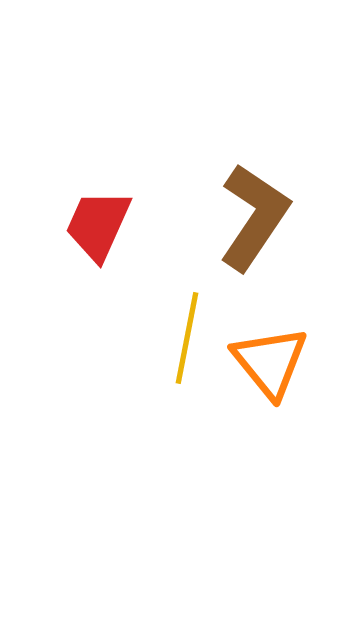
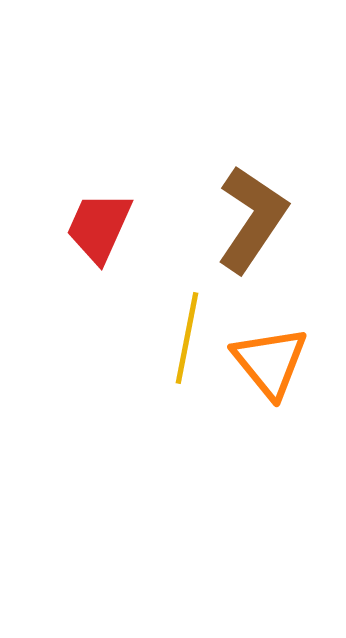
brown L-shape: moved 2 px left, 2 px down
red trapezoid: moved 1 px right, 2 px down
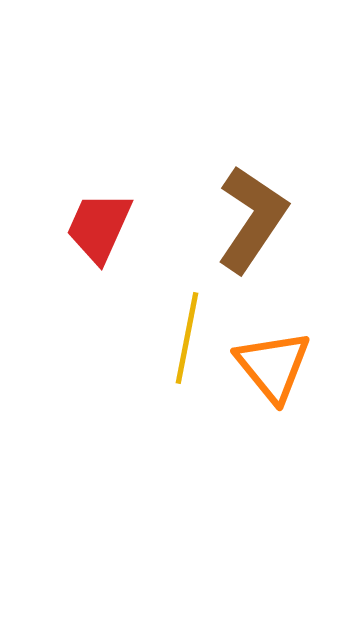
orange triangle: moved 3 px right, 4 px down
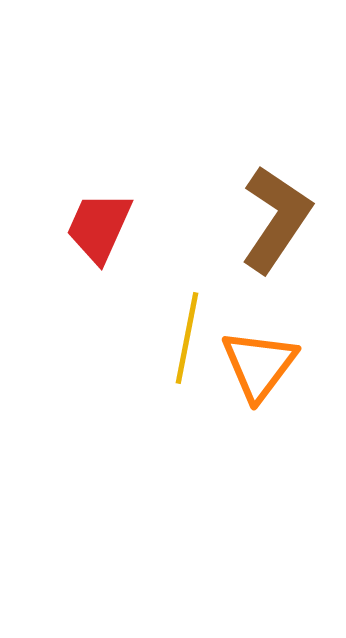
brown L-shape: moved 24 px right
orange triangle: moved 14 px left, 1 px up; rotated 16 degrees clockwise
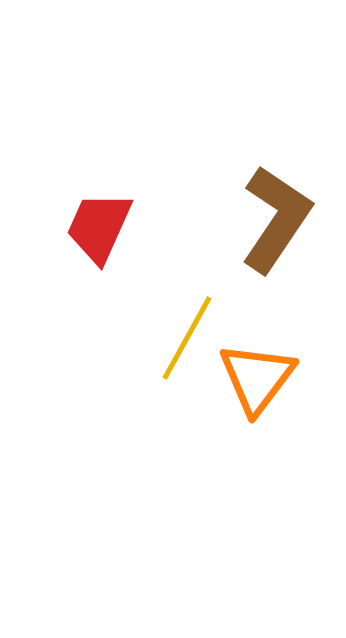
yellow line: rotated 18 degrees clockwise
orange triangle: moved 2 px left, 13 px down
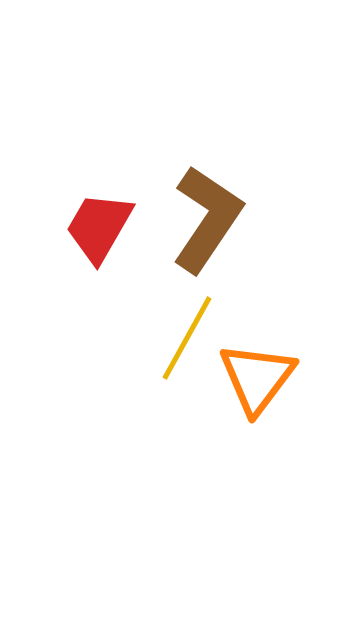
brown L-shape: moved 69 px left
red trapezoid: rotated 6 degrees clockwise
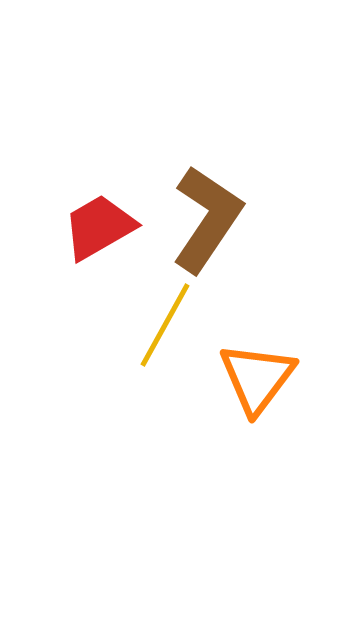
red trapezoid: rotated 30 degrees clockwise
yellow line: moved 22 px left, 13 px up
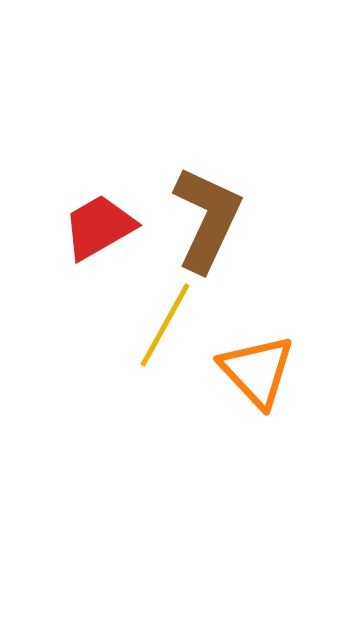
brown L-shape: rotated 9 degrees counterclockwise
orange triangle: moved 7 px up; rotated 20 degrees counterclockwise
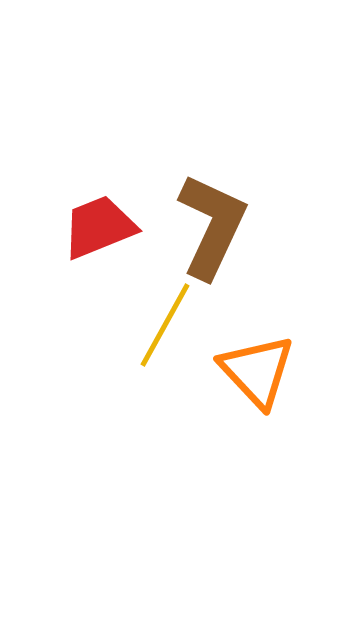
brown L-shape: moved 5 px right, 7 px down
red trapezoid: rotated 8 degrees clockwise
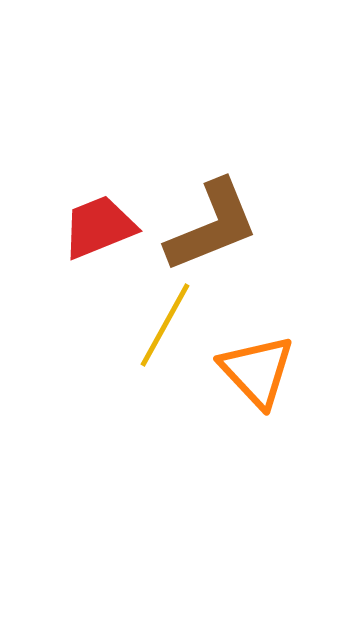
brown L-shape: rotated 43 degrees clockwise
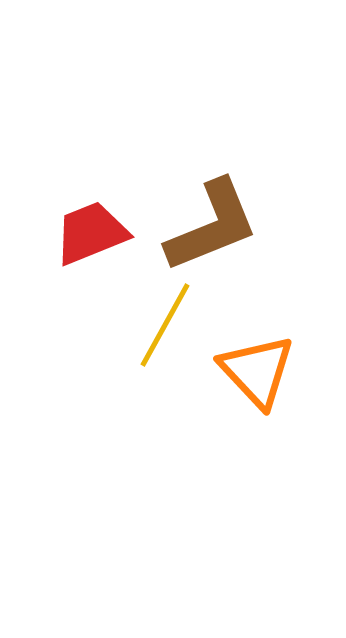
red trapezoid: moved 8 px left, 6 px down
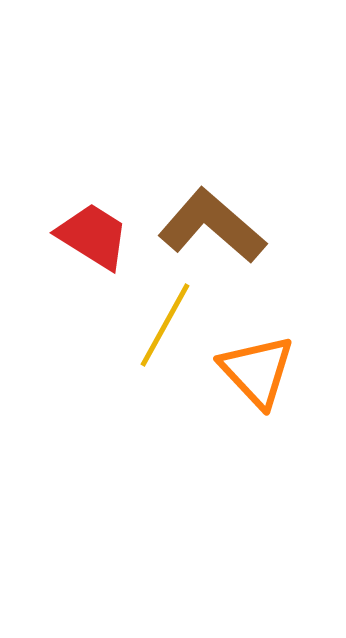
brown L-shape: rotated 117 degrees counterclockwise
red trapezoid: moved 2 px right, 3 px down; rotated 54 degrees clockwise
